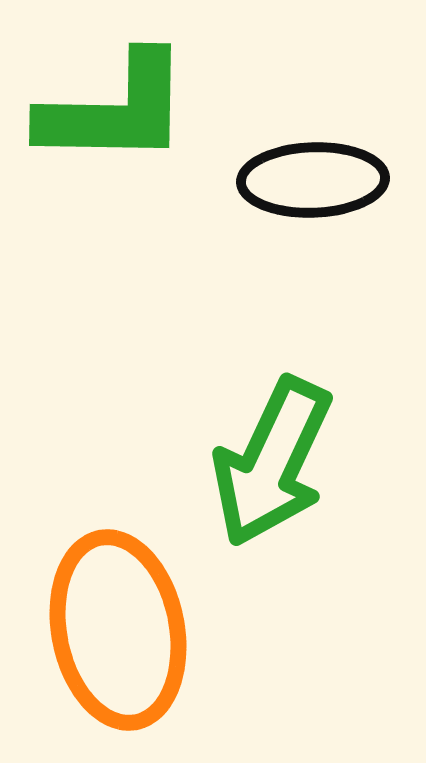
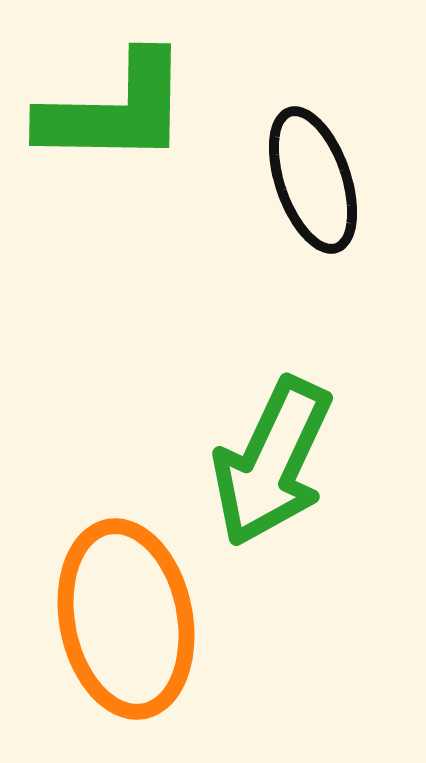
black ellipse: rotated 73 degrees clockwise
orange ellipse: moved 8 px right, 11 px up
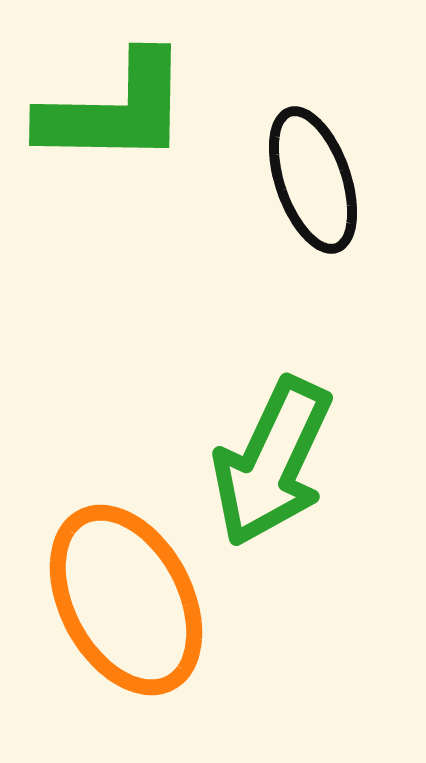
orange ellipse: moved 19 px up; rotated 17 degrees counterclockwise
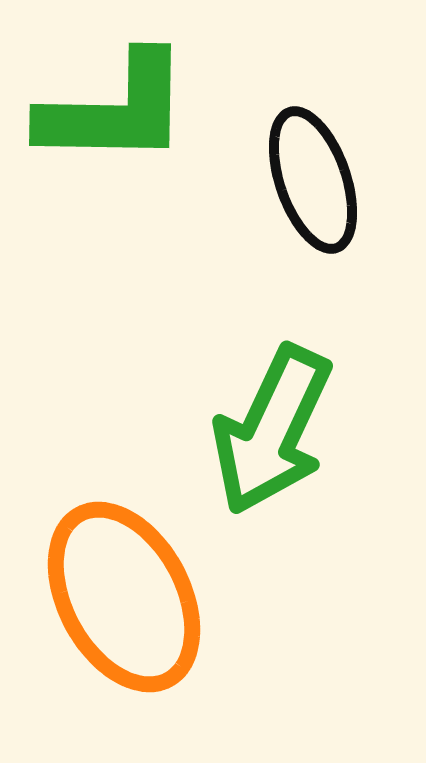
green arrow: moved 32 px up
orange ellipse: moved 2 px left, 3 px up
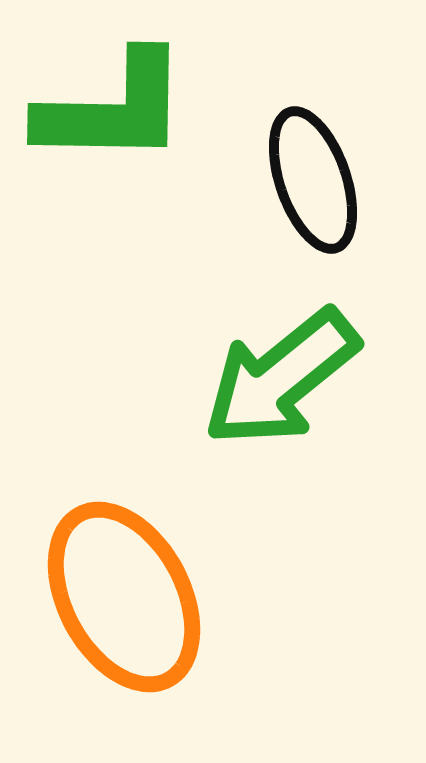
green L-shape: moved 2 px left, 1 px up
green arrow: moved 9 px right, 52 px up; rotated 26 degrees clockwise
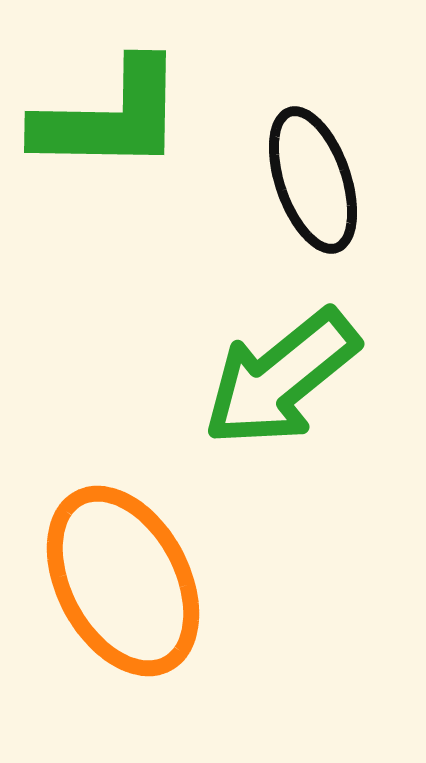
green L-shape: moved 3 px left, 8 px down
orange ellipse: moved 1 px left, 16 px up
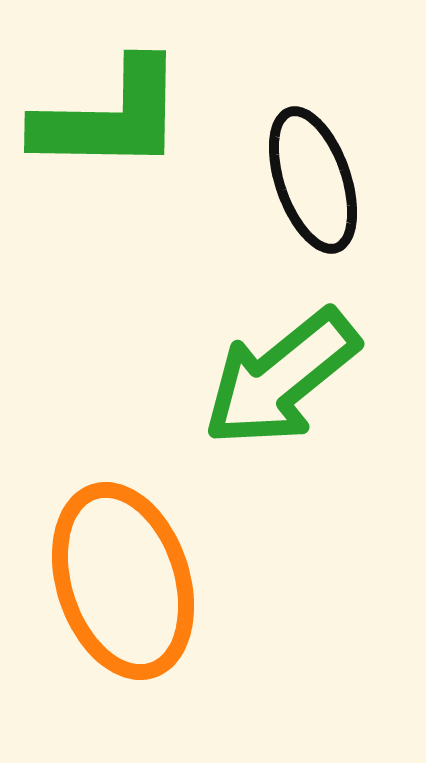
orange ellipse: rotated 10 degrees clockwise
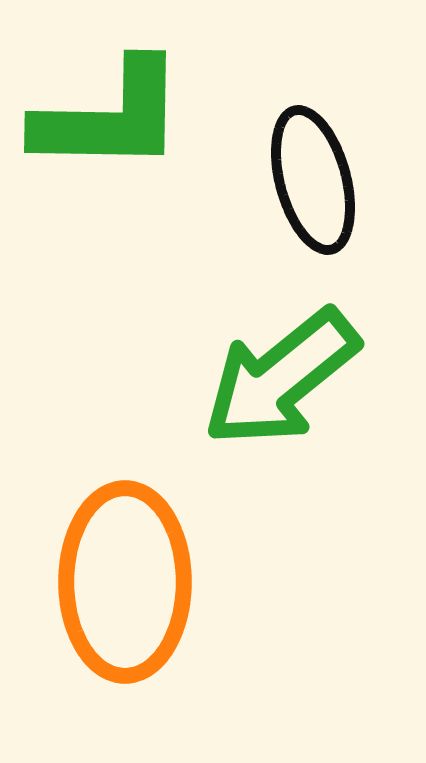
black ellipse: rotated 4 degrees clockwise
orange ellipse: moved 2 px right, 1 px down; rotated 18 degrees clockwise
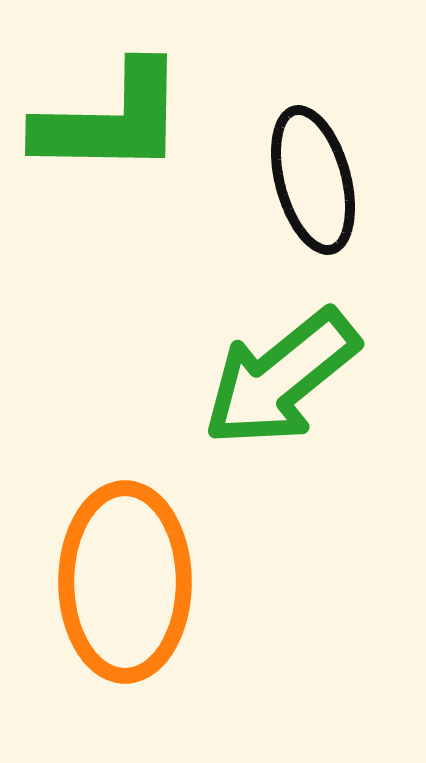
green L-shape: moved 1 px right, 3 px down
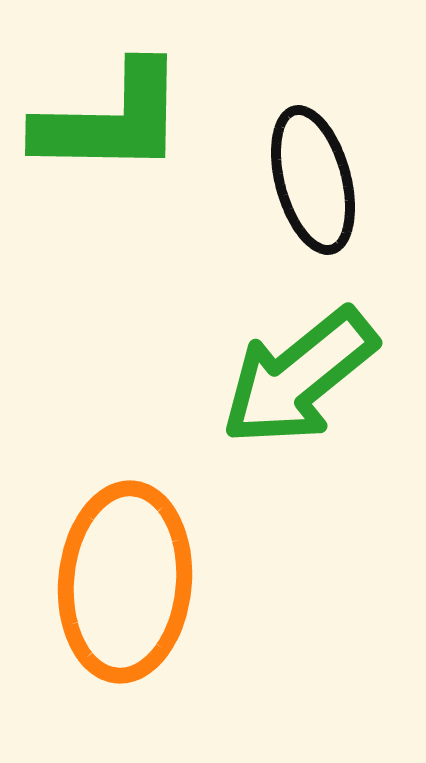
green arrow: moved 18 px right, 1 px up
orange ellipse: rotated 5 degrees clockwise
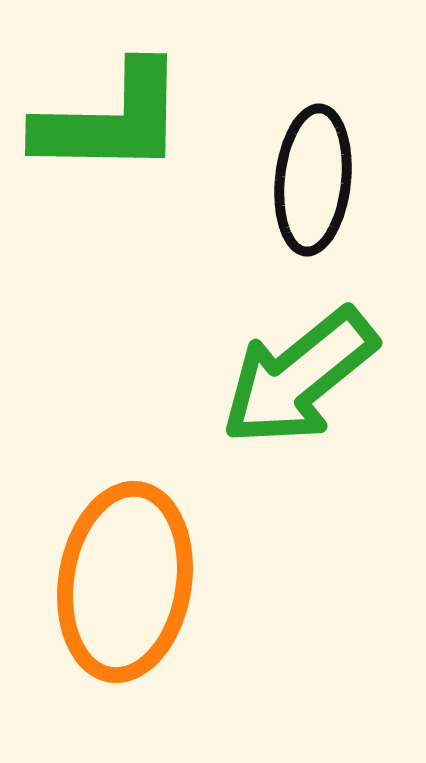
black ellipse: rotated 21 degrees clockwise
orange ellipse: rotated 4 degrees clockwise
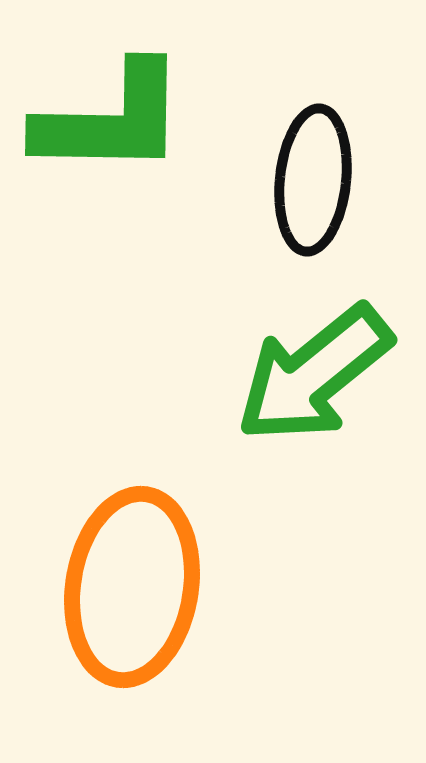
green arrow: moved 15 px right, 3 px up
orange ellipse: moved 7 px right, 5 px down
